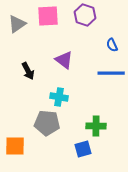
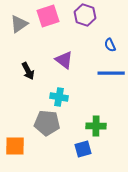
pink square: rotated 15 degrees counterclockwise
gray triangle: moved 2 px right
blue semicircle: moved 2 px left
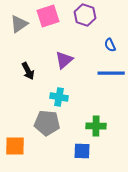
purple triangle: rotated 42 degrees clockwise
blue square: moved 1 px left, 2 px down; rotated 18 degrees clockwise
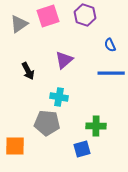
blue square: moved 2 px up; rotated 18 degrees counterclockwise
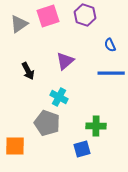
purple triangle: moved 1 px right, 1 px down
cyan cross: rotated 18 degrees clockwise
gray pentagon: rotated 15 degrees clockwise
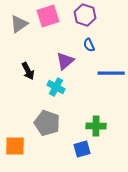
blue semicircle: moved 21 px left
cyan cross: moved 3 px left, 10 px up
